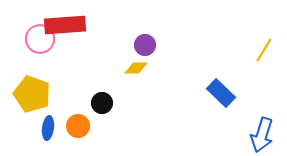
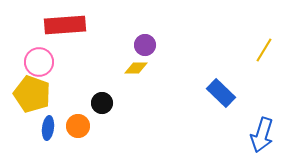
pink circle: moved 1 px left, 23 px down
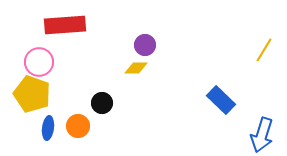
blue rectangle: moved 7 px down
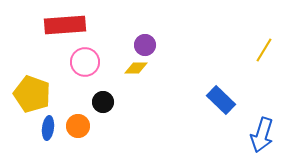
pink circle: moved 46 px right
black circle: moved 1 px right, 1 px up
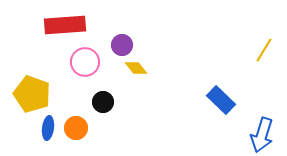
purple circle: moved 23 px left
yellow diamond: rotated 50 degrees clockwise
orange circle: moved 2 px left, 2 px down
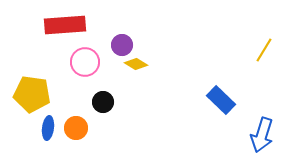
yellow diamond: moved 4 px up; rotated 20 degrees counterclockwise
yellow pentagon: rotated 12 degrees counterclockwise
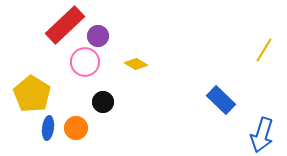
red rectangle: rotated 39 degrees counterclockwise
purple circle: moved 24 px left, 9 px up
yellow pentagon: rotated 24 degrees clockwise
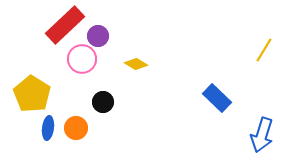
pink circle: moved 3 px left, 3 px up
blue rectangle: moved 4 px left, 2 px up
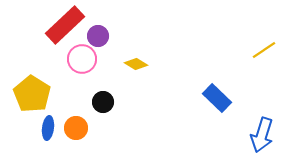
yellow line: rotated 25 degrees clockwise
